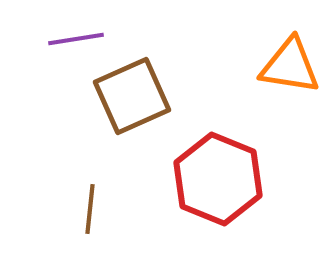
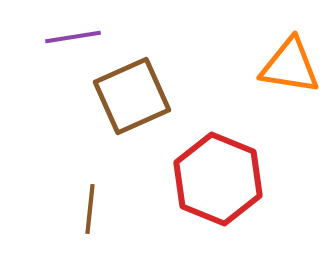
purple line: moved 3 px left, 2 px up
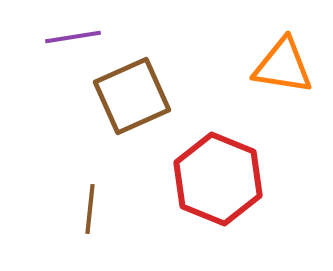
orange triangle: moved 7 px left
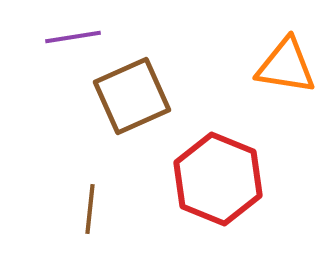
orange triangle: moved 3 px right
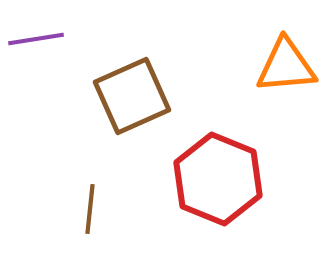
purple line: moved 37 px left, 2 px down
orange triangle: rotated 14 degrees counterclockwise
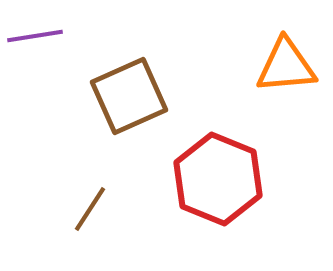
purple line: moved 1 px left, 3 px up
brown square: moved 3 px left
brown line: rotated 27 degrees clockwise
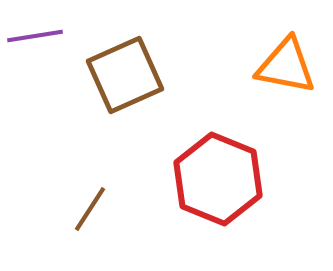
orange triangle: rotated 16 degrees clockwise
brown square: moved 4 px left, 21 px up
